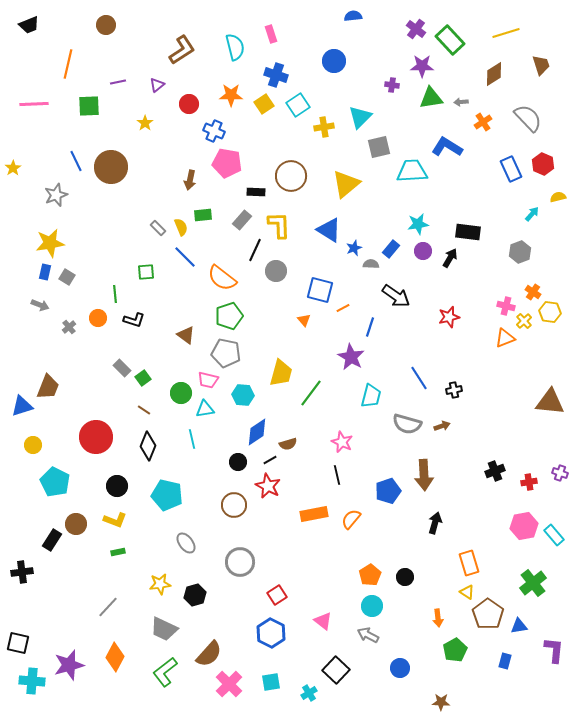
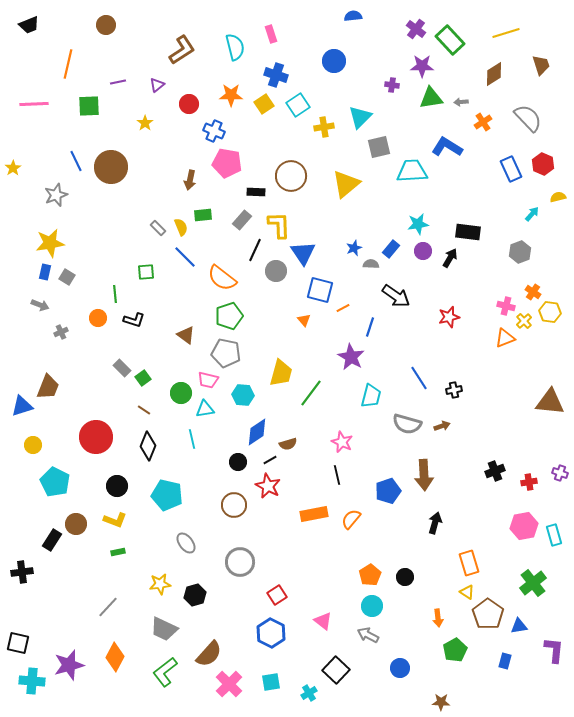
blue triangle at (329, 230): moved 26 px left, 23 px down; rotated 24 degrees clockwise
gray cross at (69, 327): moved 8 px left, 5 px down; rotated 16 degrees clockwise
cyan rectangle at (554, 535): rotated 25 degrees clockwise
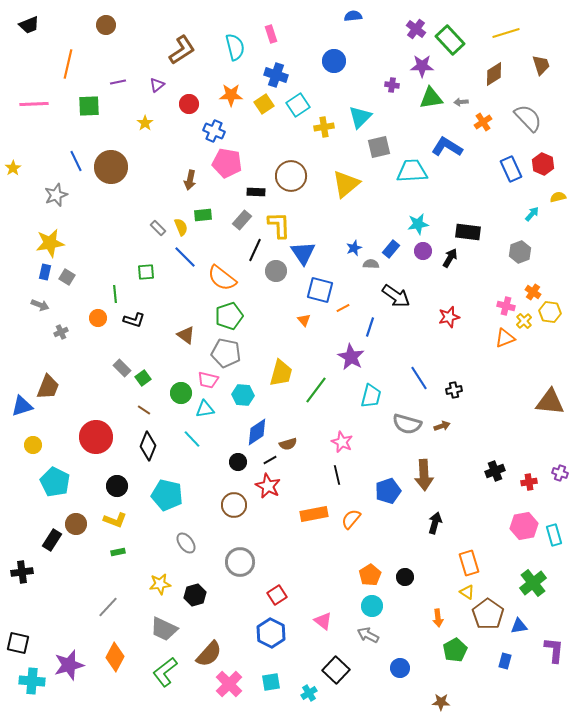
green line at (311, 393): moved 5 px right, 3 px up
cyan line at (192, 439): rotated 30 degrees counterclockwise
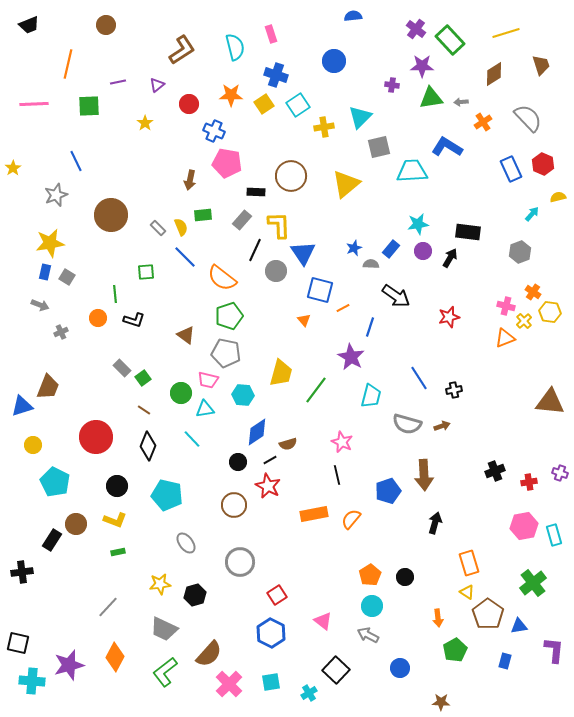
brown circle at (111, 167): moved 48 px down
